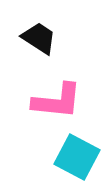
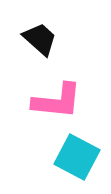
black trapezoid: moved 1 px right, 1 px down; rotated 9 degrees clockwise
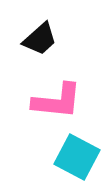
black trapezoid: rotated 96 degrees clockwise
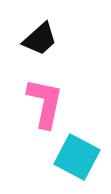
pink L-shape: moved 12 px left, 2 px down; rotated 84 degrees counterclockwise
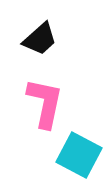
cyan square: moved 2 px right, 2 px up
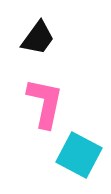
black trapezoid: moved 2 px left, 1 px up; rotated 12 degrees counterclockwise
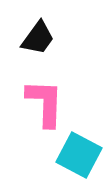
pink L-shape: rotated 10 degrees counterclockwise
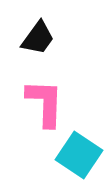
cyan square: rotated 6 degrees clockwise
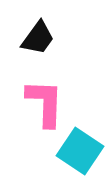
cyan square: moved 1 px right, 4 px up
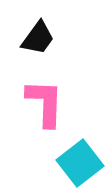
cyan square: moved 12 px down; rotated 18 degrees clockwise
